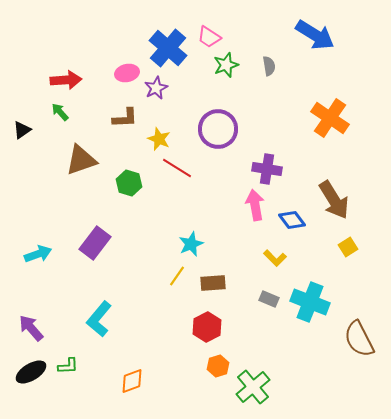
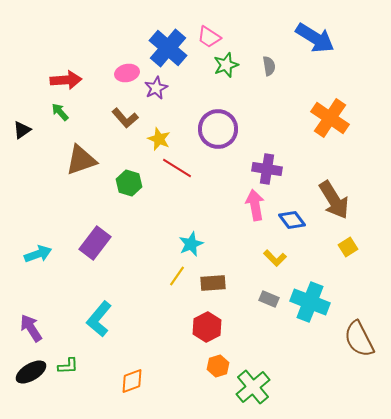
blue arrow: moved 3 px down
brown L-shape: rotated 52 degrees clockwise
purple arrow: rotated 8 degrees clockwise
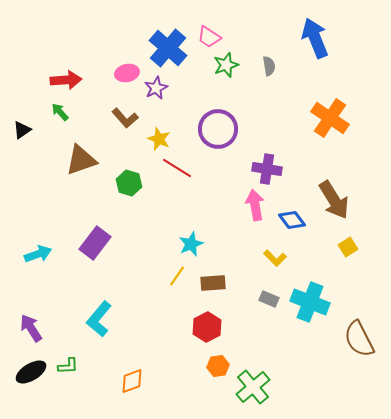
blue arrow: rotated 144 degrees counterclockwise
orange hexagon: rotated 10 degrees clockwise
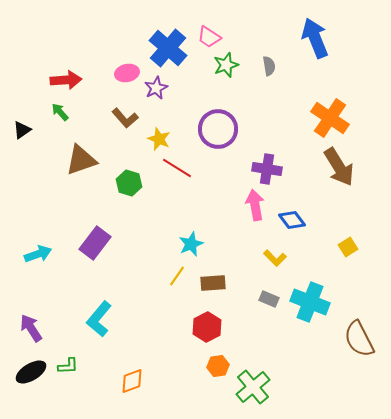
brown arrow: moved 5 px right, 33 px up
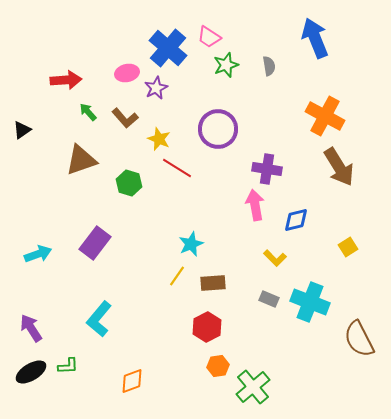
green arrow: moved 28 px right
orange cross: moved 5 px left, 2 px up; rotated 6 degrees counterclockwise
blue diamond: moved 4 px right; rotated 68 degrees counterclockwise
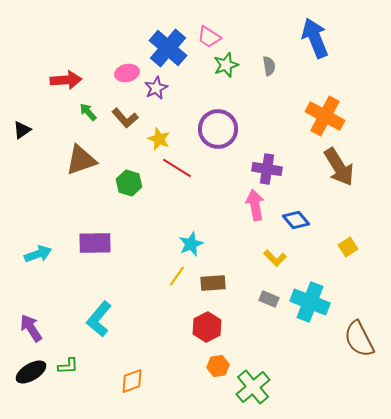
blue diamond: rotated 64 degrees clockwise
purple rectangle: rotated 52 degrees clockwise
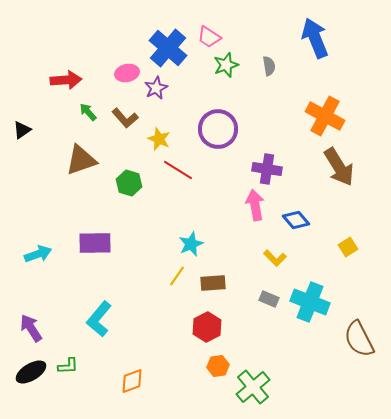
red line: moved 1 px right, 2 px down
